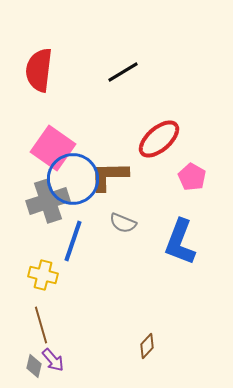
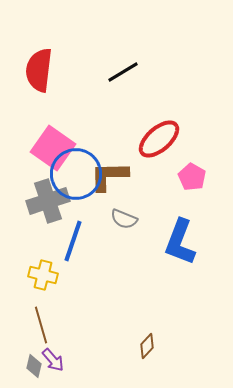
blue circle: moved 3 px right, 5 px up
gray semicircle: moved 1 px right, 4 px up
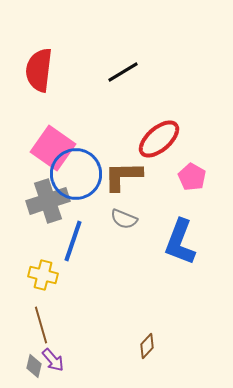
brown L-shape: moved 14 px right
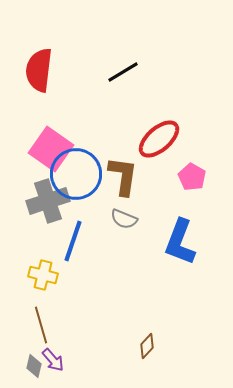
pink square: moved 2 px left, 1 px down
brown L-shape: rotated 99 degrees clockwise
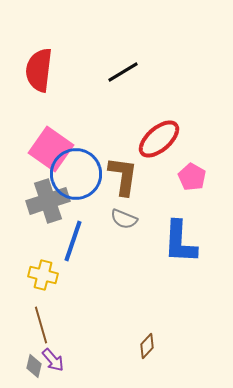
blue L-shape: rotated 18 degrees counterclockwise
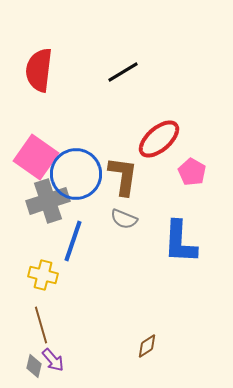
pink square: moved 15 px left, 8 px down
pink pentagon: moved 5 px up
brown diamond: rotated 15 degrees clockwise
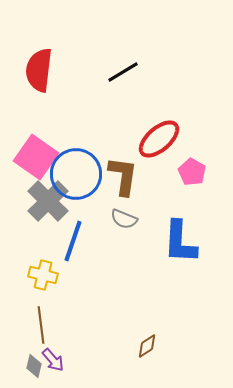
gray cross: rotated 27 degrees counterclockwise
brown line: rotated 9 degrees clockwise
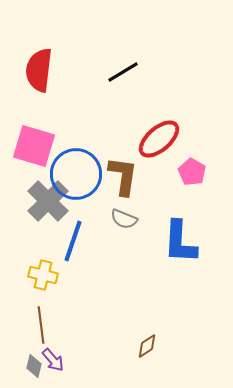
pink square: moved 2 px left, 11 px up; rotated 18 degrees counterclockwise
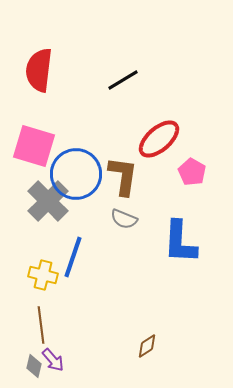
black line: moved 8 px down
blue line: moved 16 px down
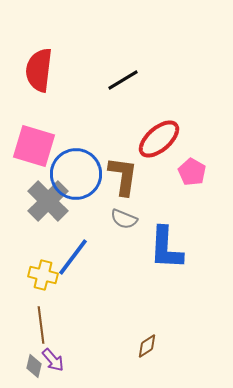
blue L-shape: moved 14 px left, 6 px down
blue line: rotated 18 degrees clockwise
